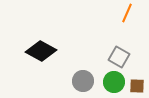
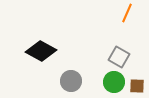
gray circle: moved 12 px left
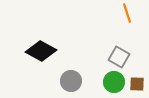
orange line: rotated 42 degrees counterclockwise
brown square: moved 2 px up
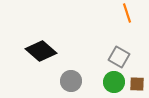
black diamond: rotated 12 degrees clockwise
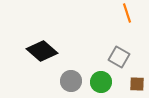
black diamond: moved 1 px right
green circle: moved 13 px left
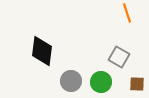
black diamond: rotated 56 degrees clockwise
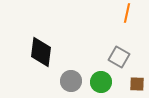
orange line: rotated 30 degrees clockwise
black diamond: moved 1 px left, 1 px down
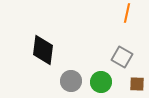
black diamond: moved 2 px right, 2 px up
gray square: moved 3 px right
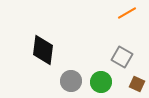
orange line: rotated 48 degrees clockwise
brown square: rotated 21 degrees clockwise
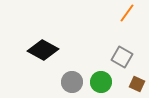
orange line: rotated 24 degrees counterclockwise
black diamond: rotated 68 degrees counterclockwise
gray circle: moved 1 px right, 1 px down
